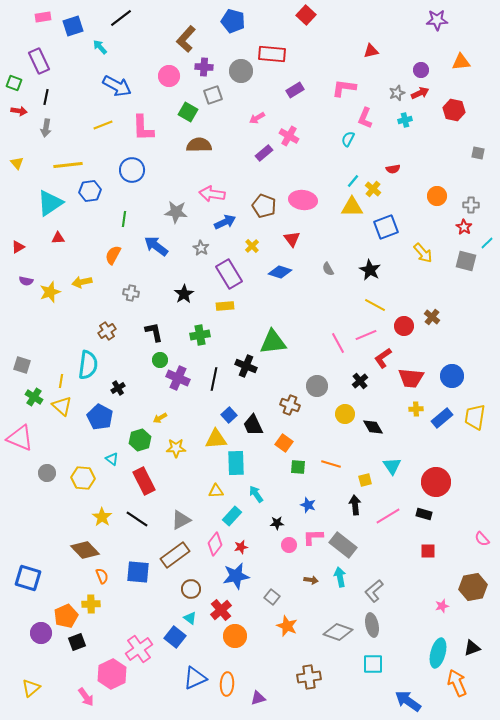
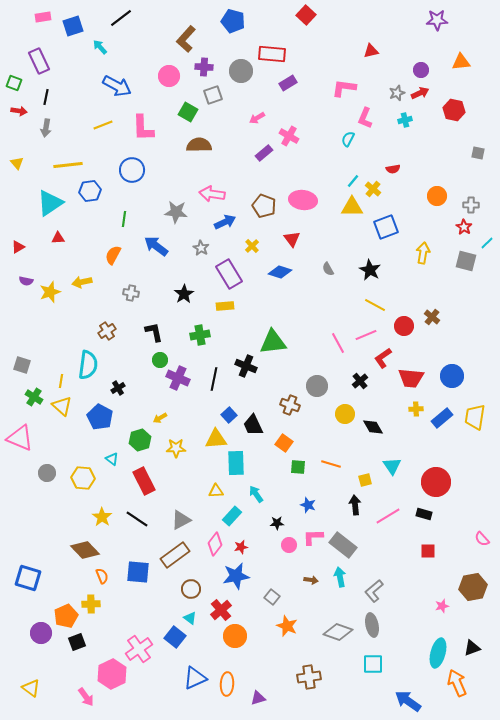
purple rectangle at (295, 90): moved 7 px left, 7 px up
yellow arrow at (423, 253): rotated 130 degrees counterclockwise
yellow triangle at (31, 688): rotated 42 degrees counterclockwise
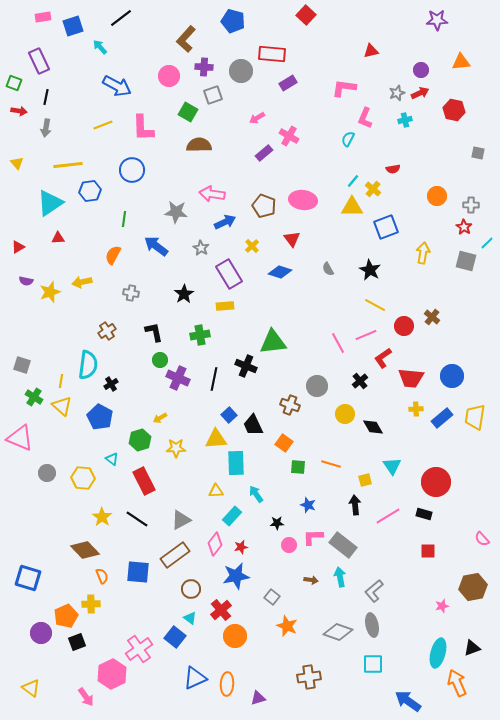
black cross at (118, 388): moved 7 px left, 4 px up
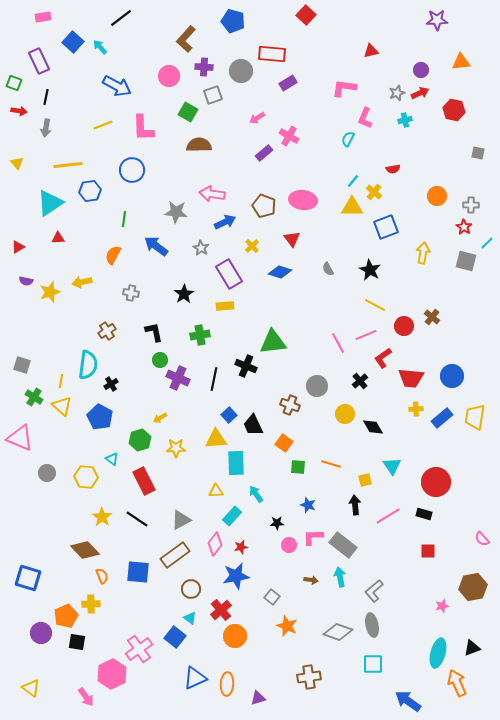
blue square at (73, 26): moved 16 px down; rotated 30 degrees counterclockwise
yellow cross at (373, 189): moved 1 px right, 3 px down
yellow hexagon at (83, 478): moved 3 px right, 1 px up
black square at (77, 642): rotated 30 degrees clockwise
